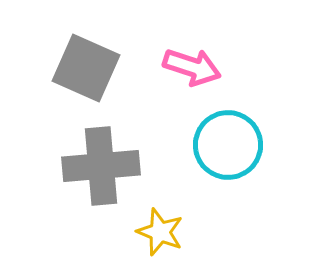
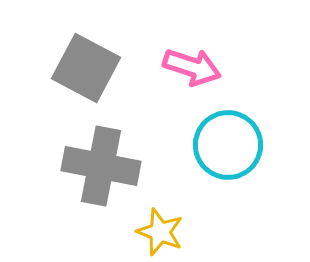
gray square: rotated 4 degrees clockwise
gray cross: rotated 16 degrees clockwise
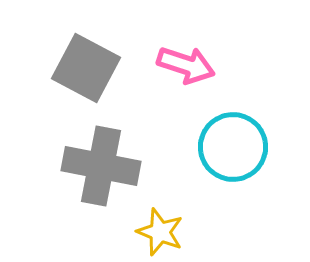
pink arrow: moved 6 px left, 2 px up
cyan circle: moved 5 px right, 2 px down
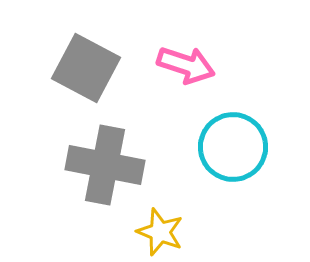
gray cross: moved 4 px right, 1 px up
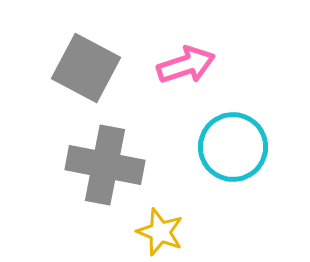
pink arrow: rotated 36 degrees counterclockwise
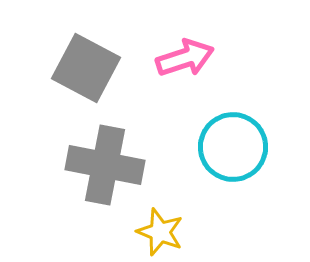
pink arrow: moved 1 px left, 7 px up
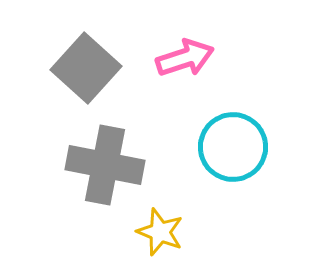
gray square: rotated 14 degrees clockwise
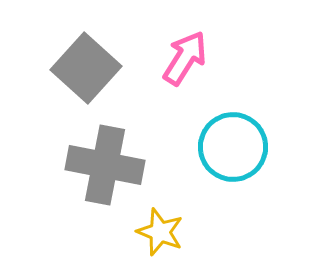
pink arrow: rotated 40 degrees counterclockwise
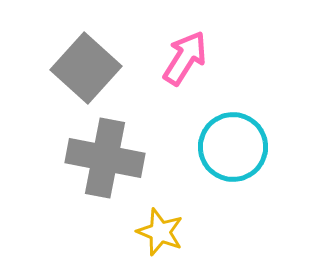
gray cross: moved 7 px up
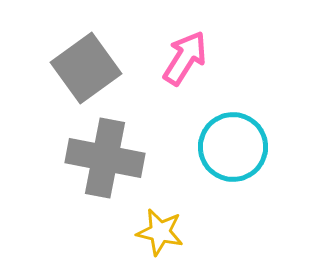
gray square: rotated 12 degrees clockwise
yellow star: rotated 9 degrees counterclockwise
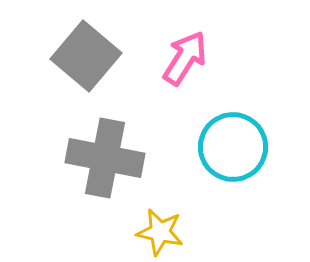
gray square: moved 12 px up; rotated 14 degrees counterclockwise
